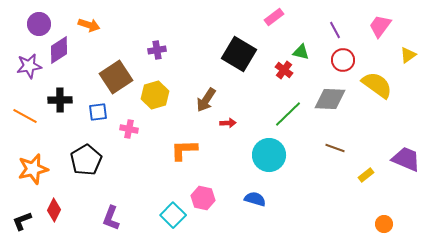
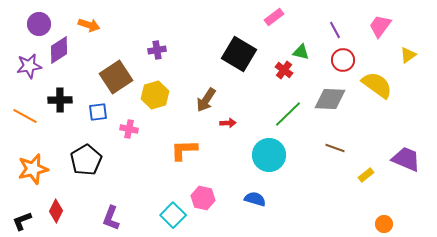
red diamond: moved 2 px right, 1 px down
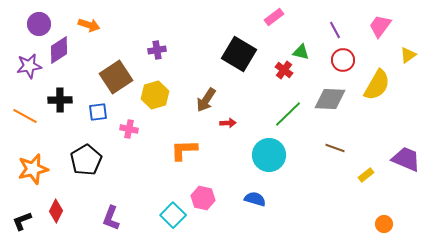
yellow semicircle: rotated 84 degrees clockwise
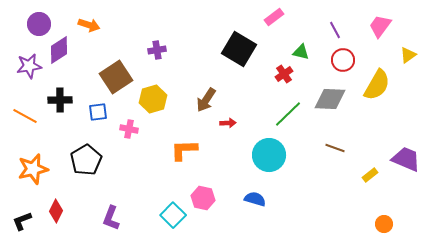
black square: moved 5 px up
red cross: moved 4 px down; rotated 18 degrees clockwise
yellow hexagon: moved 2 px left, 4 px down
yellow rectangle: moved 4 px right
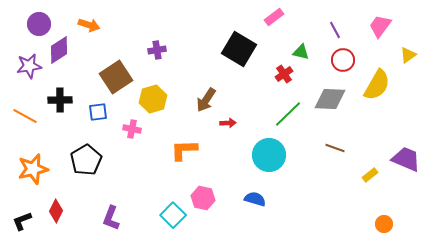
pink cross: moved 3 px right
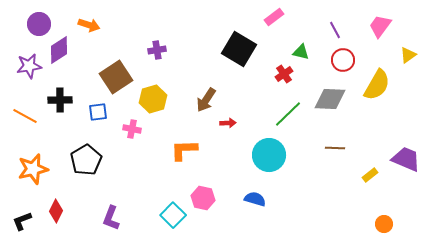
brown line: rotated 18 degrees counterclockwise
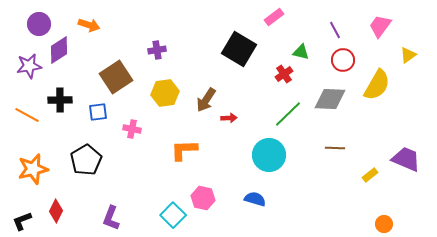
yellow hexagon: moved 12 px right, 6 px up; rotated 8 degrees clockwise
orange line: moved 2 px right, 1 px up
red arrow: moved 1 px right, 5 px up
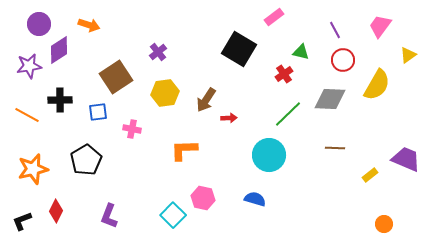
purple cross: moved 1 px right, 2 px down; rotated 30 degrees counterclockwise
purple L-shape: moved 2 px left, 2 px up
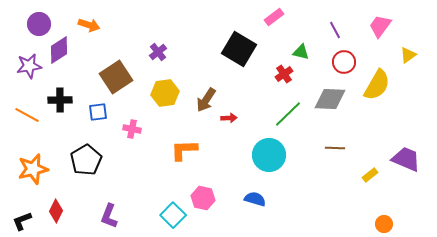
red circle: moved 1 px right, 2 px down
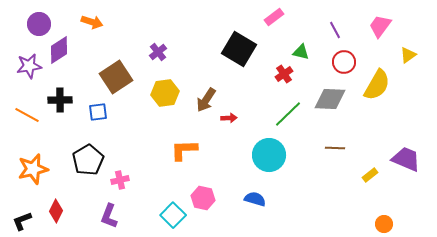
orange arrow: moved 3 px right, 3 px up
pink cross: moved 12 px left, 51 px down; rotated 24 degrees counterclockwise
black pentagon: moved 2 px right
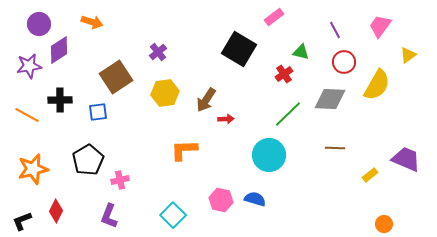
red arrow: moved 3 px left, 1 px down
pink hexagon: moved 18 px right, 2 px down
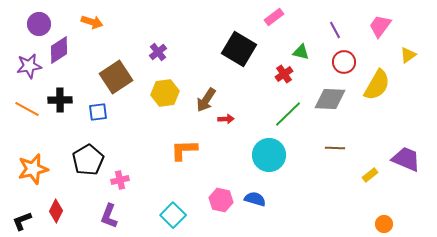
orange line: moved 6 px up
